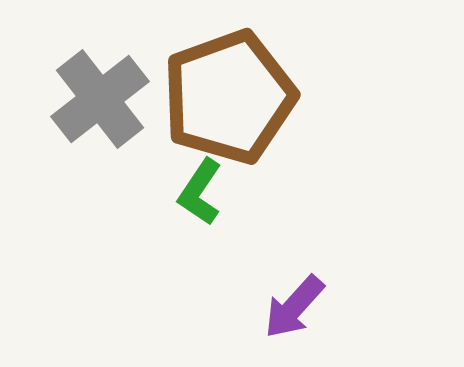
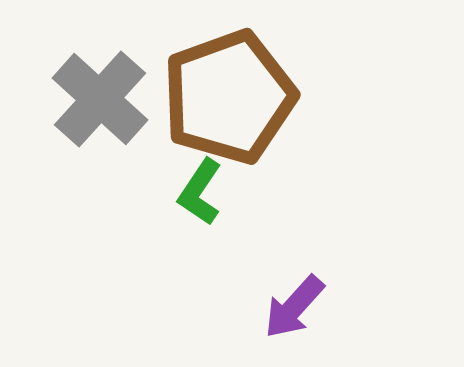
gray cross: rotated 10 degrees counterclockwise
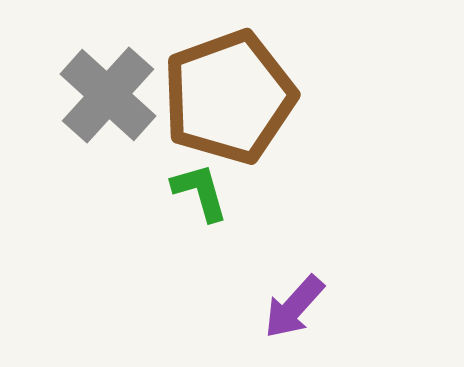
gray cross: moved 8 px right, 4 px up
green L-shape: rotated 130 degrees clockwise
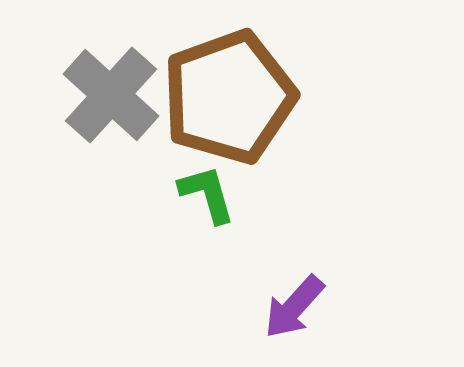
gray cross: moved 3 px right
green L-shape: moved 7 px right, 2 px down
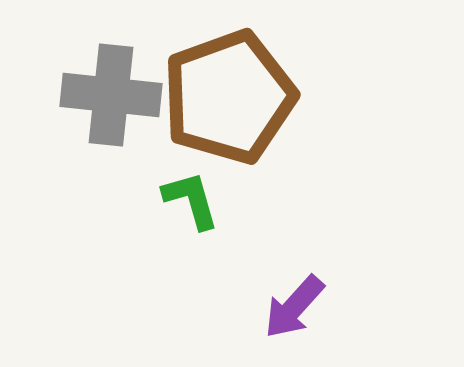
gray cross: rotated 36 degrees counterclockwise
green L-shape: moved 16 px left, 6 px down
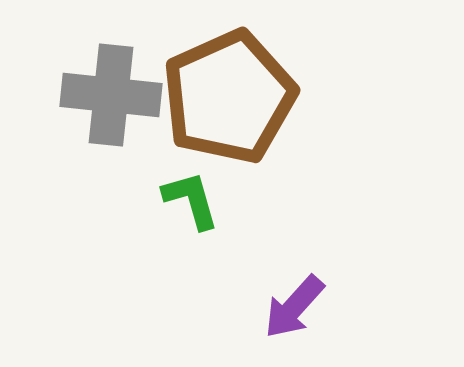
brown pentagon: rotated 4 degrees counterclockwise
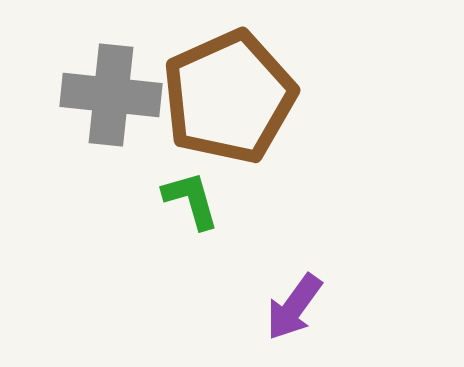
purple arrow: rotated 6 degrees counterclockwise
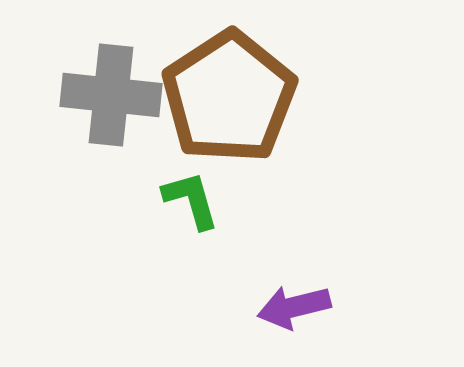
brown pentagon: rotated 9 degrees counterclockwise
purple arrow: rotated 40 degrees clockwise
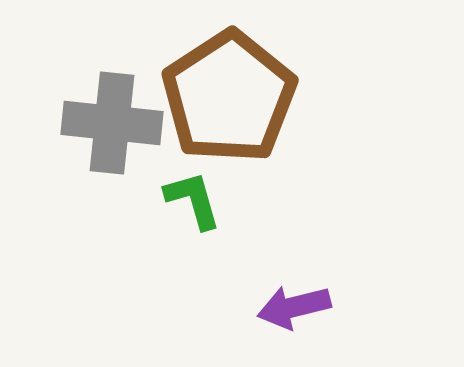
gray cross: moved 1 px right, 28 px down
green L-shape: moved 2 px right
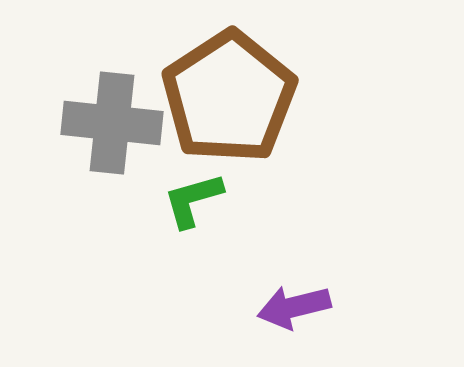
green L-shape: rotated 90 degrees counterclockwise
